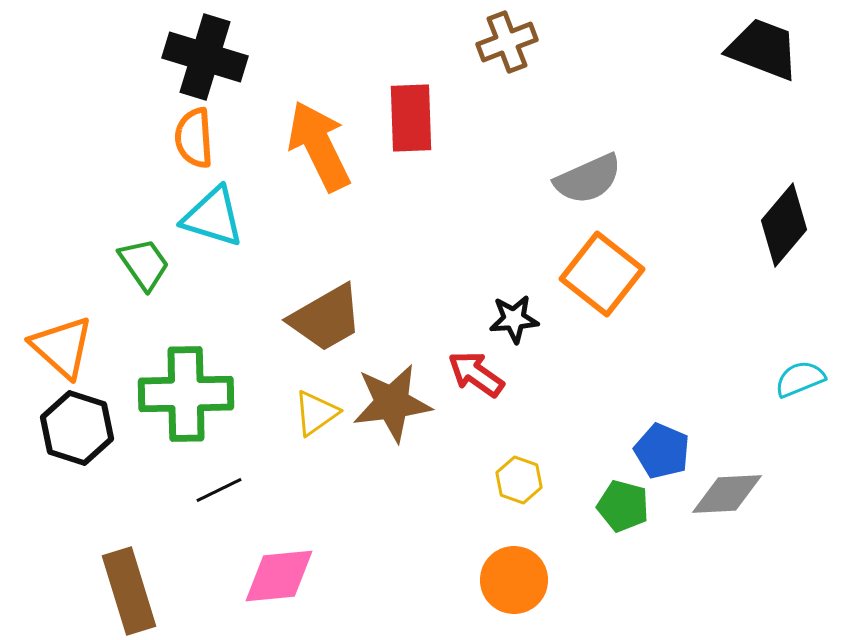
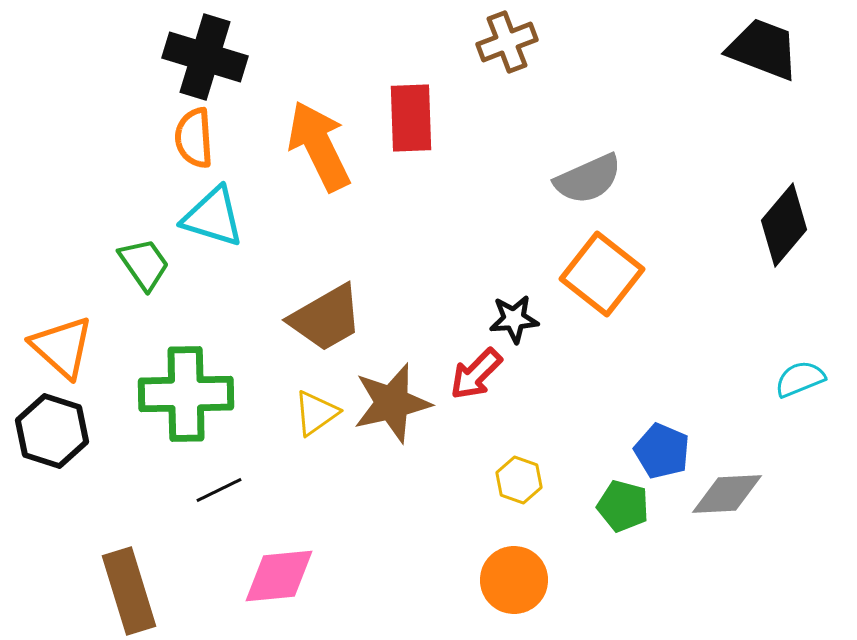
red arrow: rotated 80 degrees counterclockwise
brown star: rotated 6 degrees counterclockwise
black hexagon: moved 25 px left, 3 px down
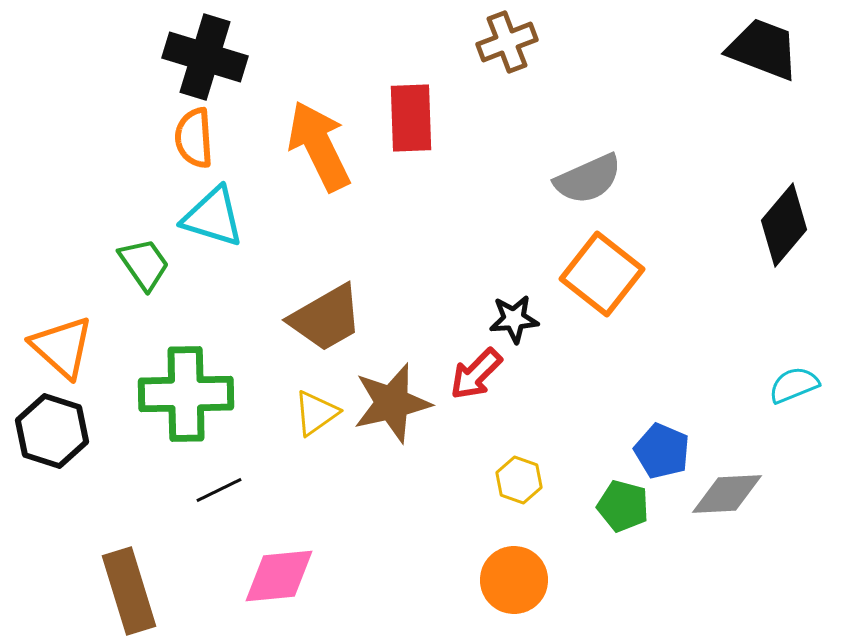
cyan semicircle: moved 6 px left, 6 px down
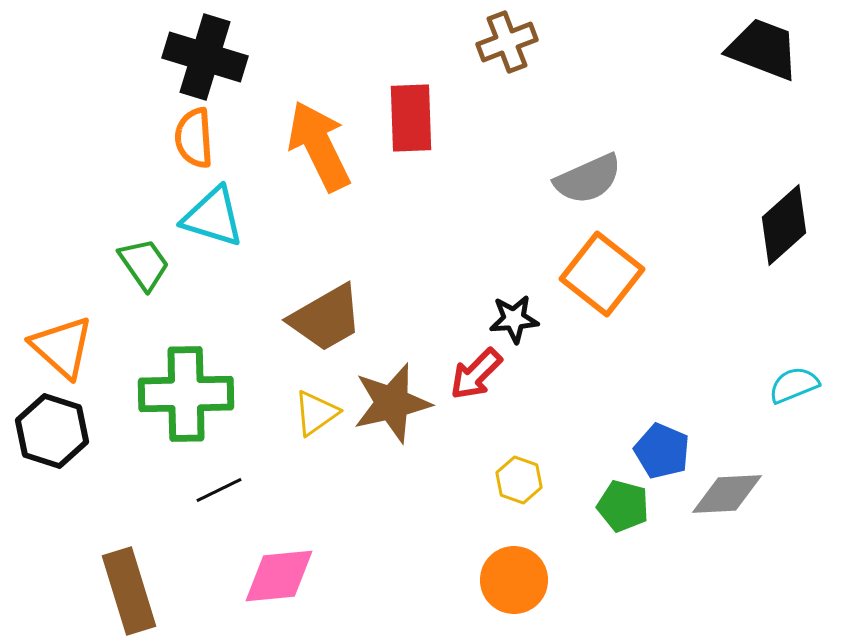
black diamond: rotated 8 degrees clockwise
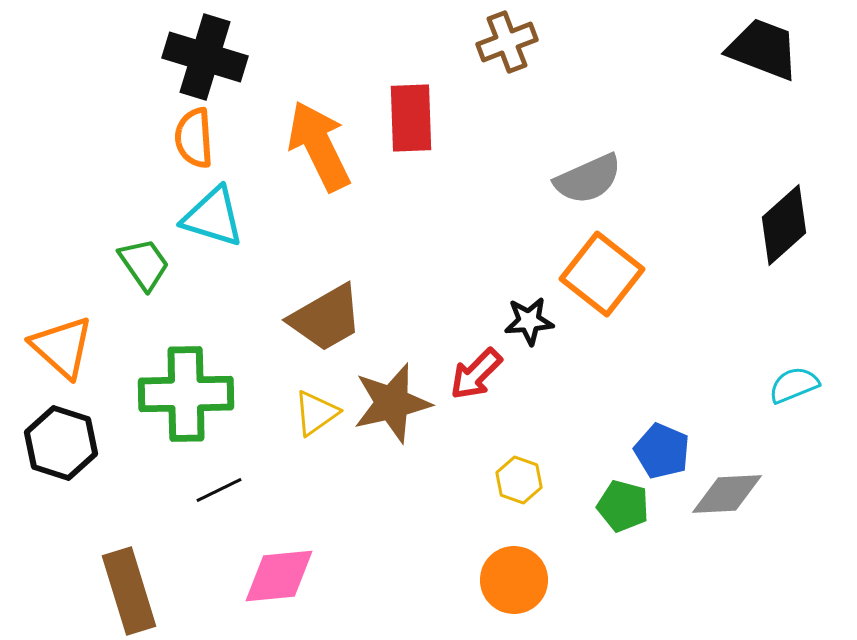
black star: moved 15 px right, 2 px down
black hexagon: moved 9 px right, 12 px down
